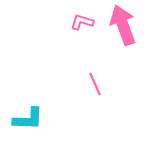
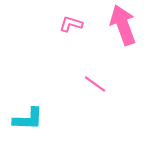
pink L-shape: moved 11 px left, 2 px down
pink line: rotated 30 degrees counterclockwise
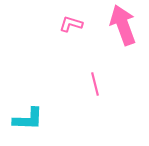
pink line: rotated 40 degrees clockwise
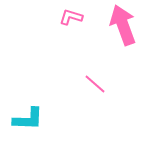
pink L-shape: moved 7 px up
pink line: rotated 35 degrees counterclockwise
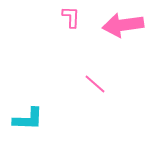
pink L-shape: rotated 75 degrees clockwise
pink arrow: rotated 78 degrees counterclockwise
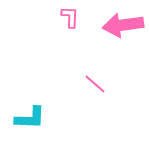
pink L-shape: moved 1 px left
cyan L-shape: moved 2 px right, 1 px up
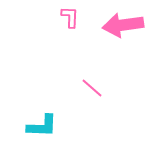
pink line: moved 3 px left, 4 px down
cyan L-shape: moved 12 px right, 8 px down
